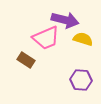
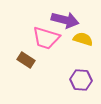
pink trapezoid: rotated 40 degrees clockwise
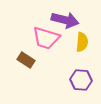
yellow semicircle: moved 1 px left, 3 px down; rotated 78 degrees clockwise
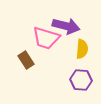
purple arrow: moved 1 px right, 6 px down
yellow semicircle: moved 7 px down
brown rectangle: rotated 24 degrees clockwise
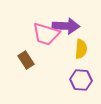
purple arrow: rotated 12 degrees counterclockwise
pink trapezoid: moved 4 px up
yellow semicircle: moved 1 px left
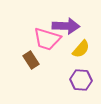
pink trapezoid: moved 1 px right, 5 px down
yellow semicircle: rotated 36 degrees clockwise
brown rectangle: moved 5 px right
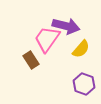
purple arrow: rotated 12 degrees clockwise
pink trapezoid: rotated 108 degrees clockwise
purple hexagon: moved 3 px right, 4 px down; rotated 15 degrees clockwise
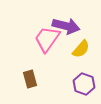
brown rectangle: moved 1 px left, 19 px down; rotated 18 degrees clockwise
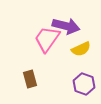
yellow semicircle: rotated 24 degrees clockwise
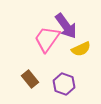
purple arrow: rotated 40 degrees clockwise
brown rectangle: rotated 24 degrees counterclockwise
purple hexagon: moved 20 px left
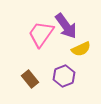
pink trapezoid: moved 6 px left, 5 px up
purple hexagon: moved 8 px up; rotated 20 degrees clockwise
